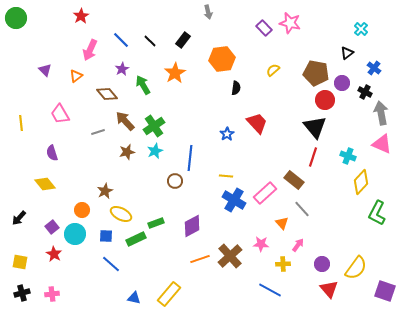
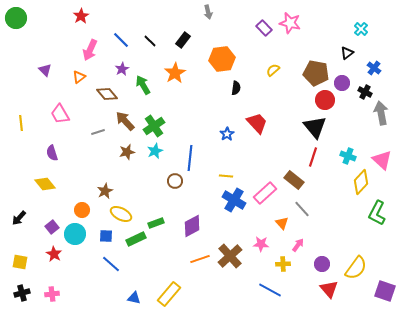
orange triangle at (76, 76): moved 3 px right, 1 px down
pink triangle at (382, 144): moved 16 px down; rotated 20 degrees clockwise
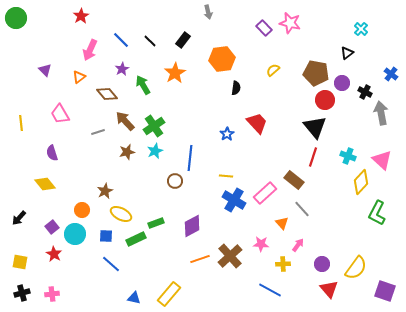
blue cross at (374, 68): moved 17 px right, 6 px down
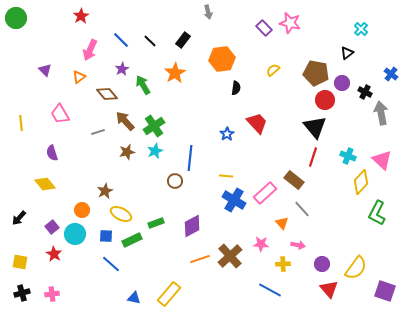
green rectangle at (136, 239): moved 4 px left, 1 px down
pink arrow at (298, 245): rotated 64 degrees clockwise
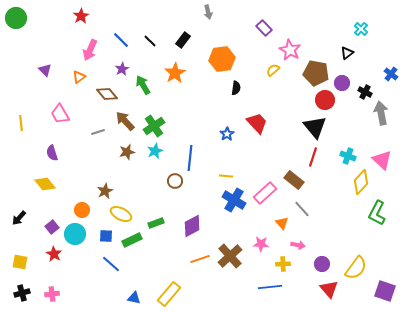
pink star at (290, 23): moved 27 px down; rotated 15 degrees clockwise
blue line at (270, 290): moved 3 px up; rotated 35 degrees counterclockwise
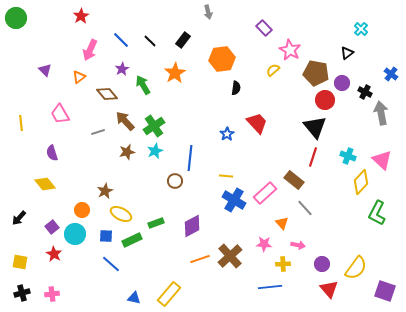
gray line at (302, 209): moved 3 px right, 1 px up
pink star at (261, 244): moved 3 px right
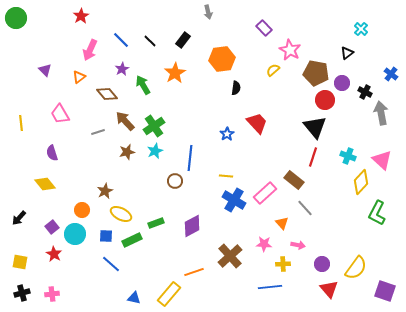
orange line at (200, 259): moved 6 px left, 13 px down
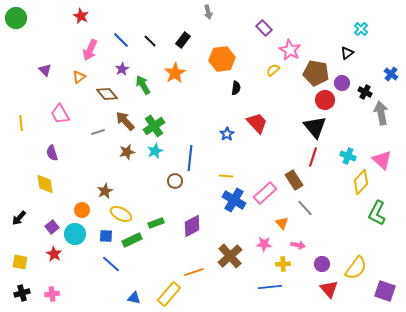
red star at (81, 16): rotated 14 degrees counterclockwise
brown rectangle at (294, 180): rotated 18 degrees clockwise
yellow diamond at (45, 184): rotated 30 degrees clockwise
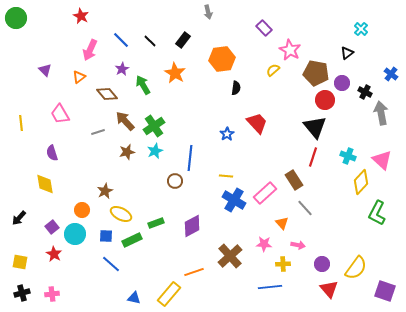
orange star at (175, 73): rotated 10 degrees counterclockwise
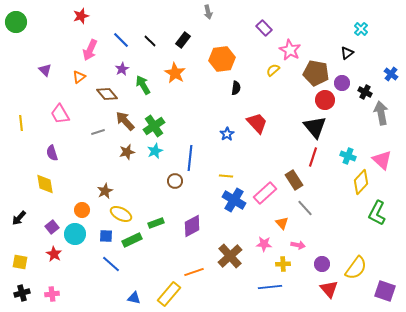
red star at (81, 16): rotated 28 degrees clockwise
green circle at (16, 18): moved 4 px down
